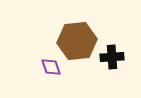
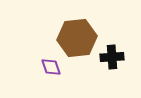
brown hexagon: moved 3 px up
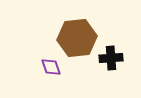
black cross: moved 1 px left, 1 px down
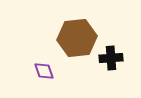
purple diamond: moved 7 px left, 4 px down
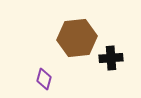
purple diamond: moved 8 px down; rotated 35 degrees clockwise
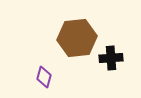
purple diamond: moved 2 px up
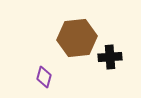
black cross: moved 1 px left, 1 px up
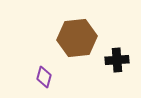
black cross: moved 7 px right, 3 px down
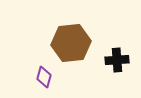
brown hexagon: moved 6 px left, 5 px down
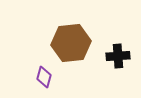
black cross: moved 1 px right, 4 px up
